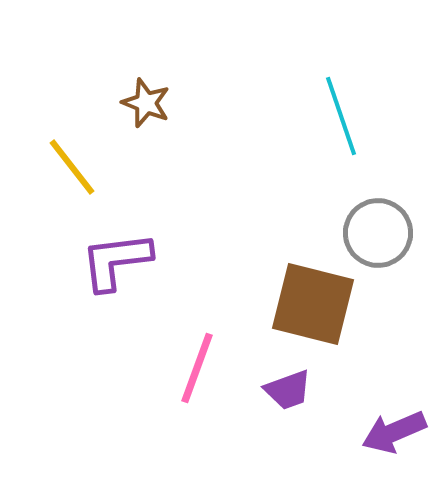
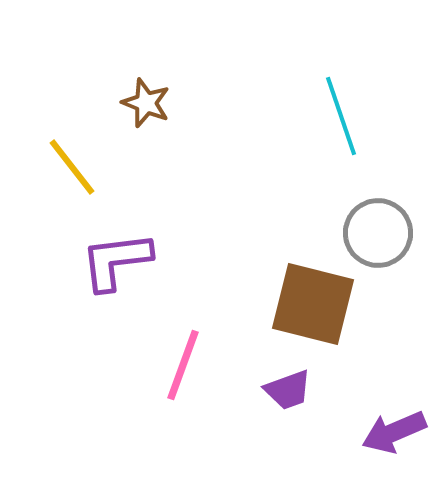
pink line: moved 14 px left, 3 px up
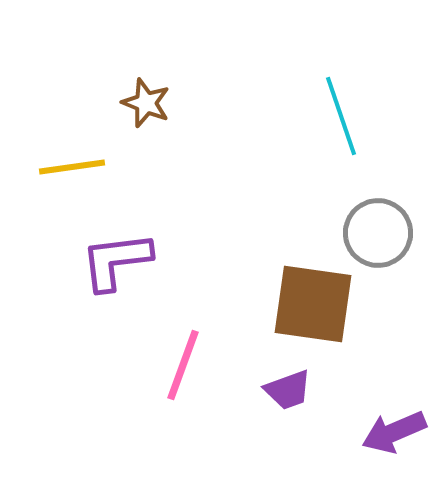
yellow line: rotated 60 degrees counterclockwise
brown square: rotated 6 degrees counterclockwise
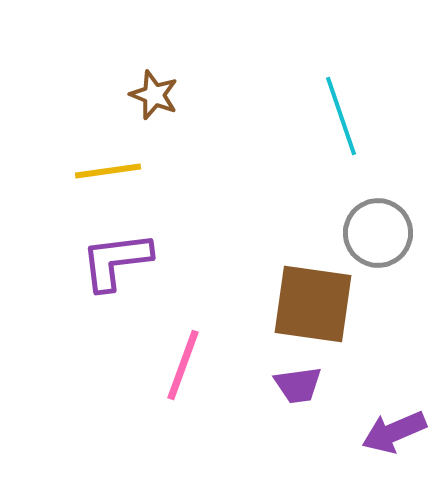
brown star: moved 8 px right, 8 px up
yellow line: moved 36 px right, 4 px down
purple trapezoid: moved 10 px right, 5 px up; rotated 12 degrees clockwise
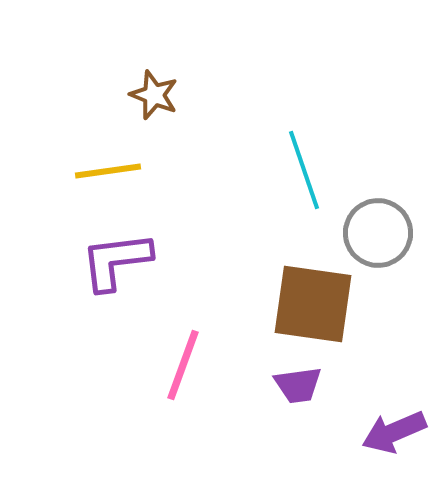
cyan line: moved 37 px left, 54 px down
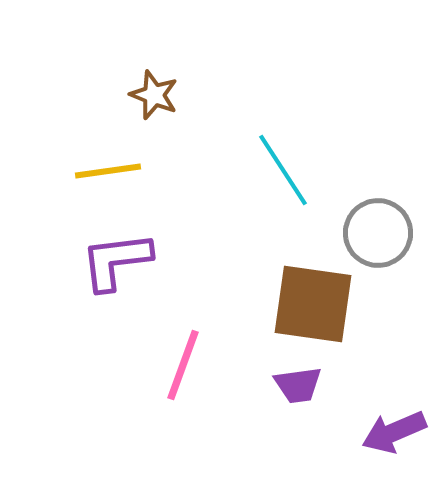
cyan line: moved 21 px left; rotated 14 degrees counterclockwise
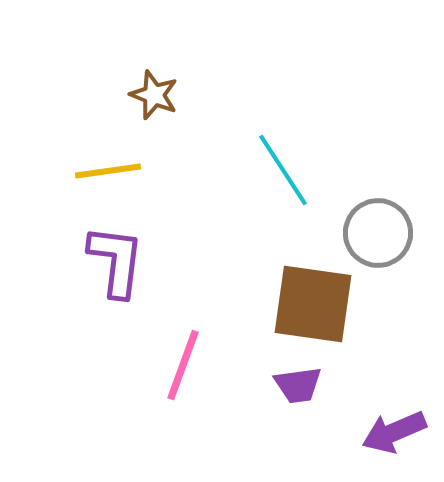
purple L-shape: rotated 104 degrees clockwise
